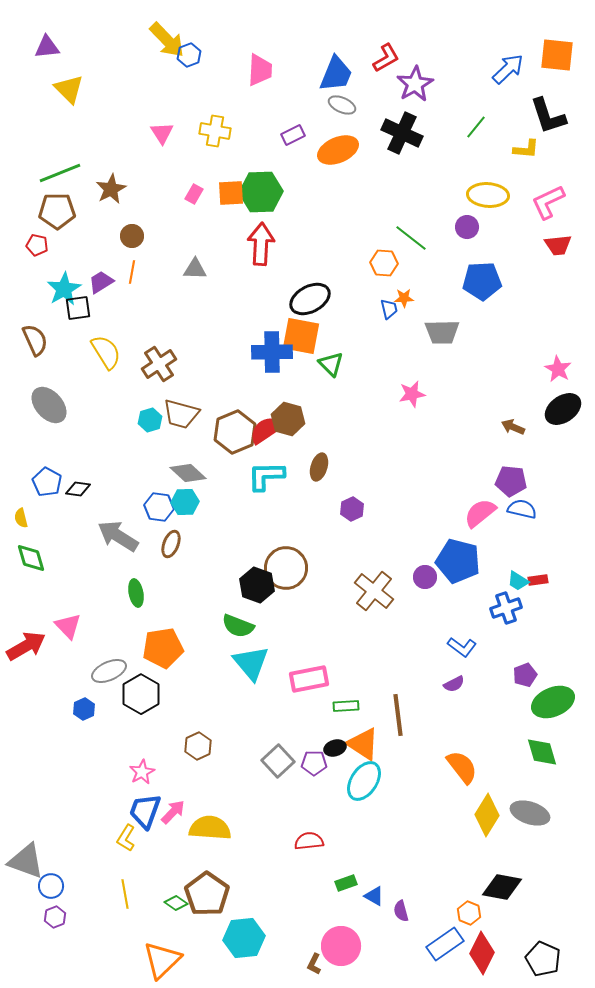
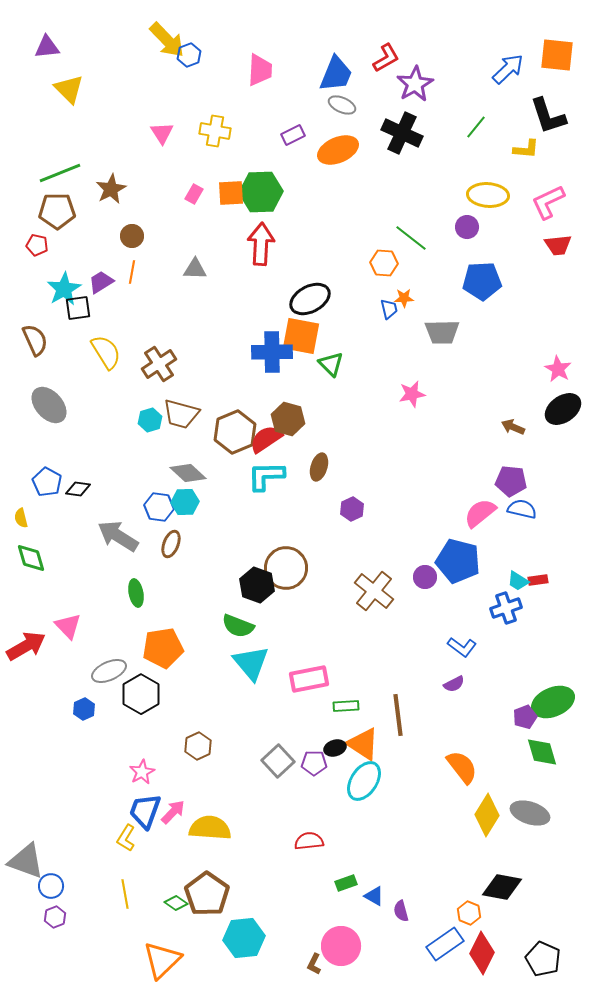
red semicircle at (266, 430): moved 9 px down
purple pentagon at (525, 675): moved 42 px down
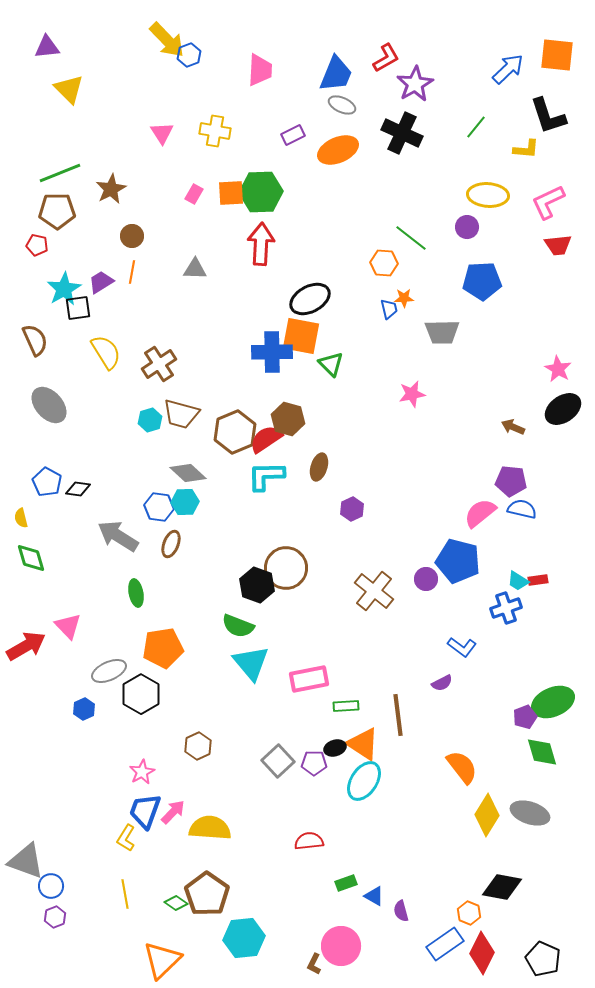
purple circle at (425, 577): moved 1 px right, 2 px down
purple semicircle at (454, 684): moved 12 px left, 1 px up
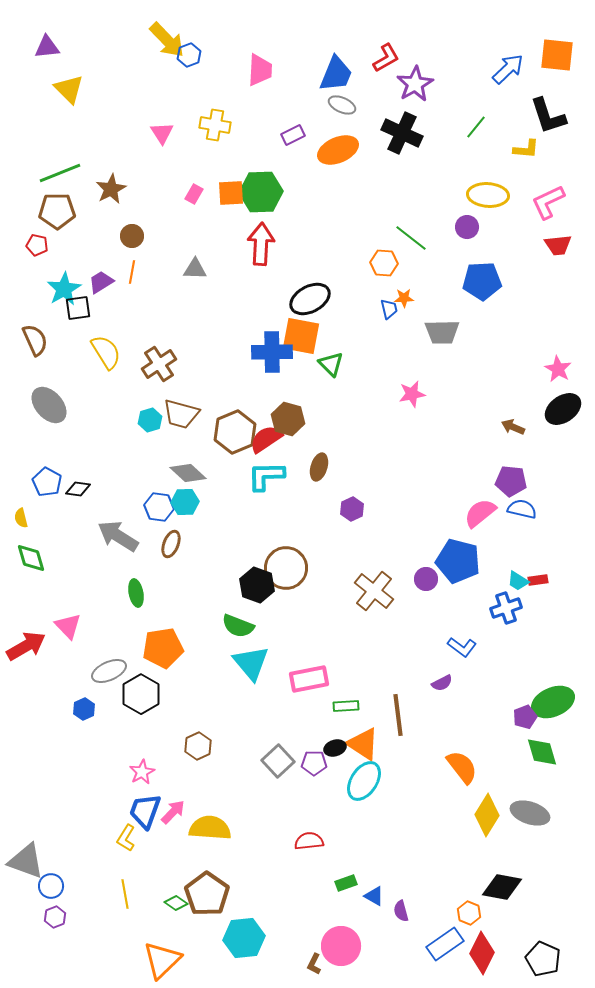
yellow cross at (215, 131): moved 6 px up
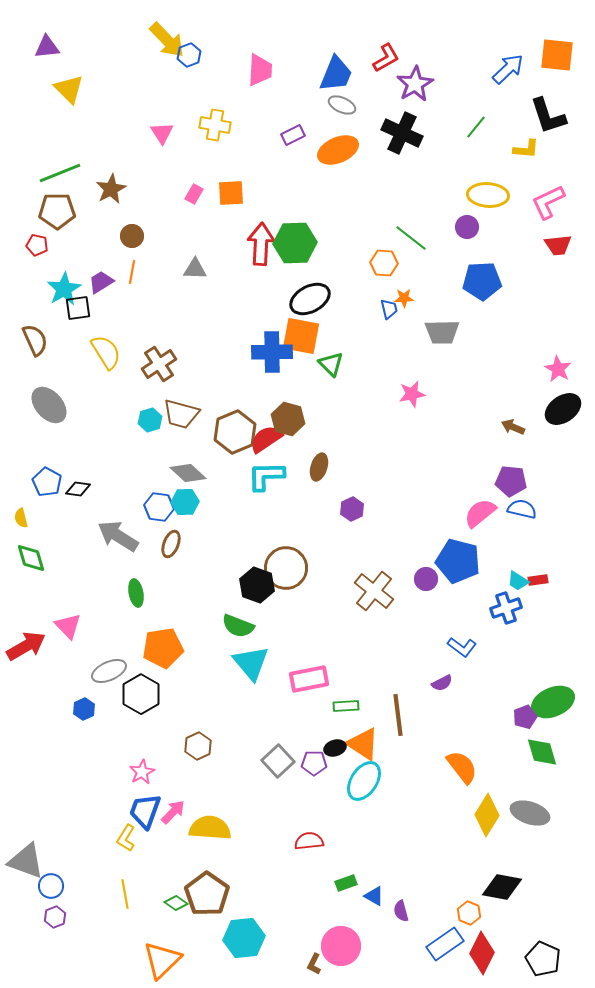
green hexagon at (261, 192): moved 34 px right, 51 px down
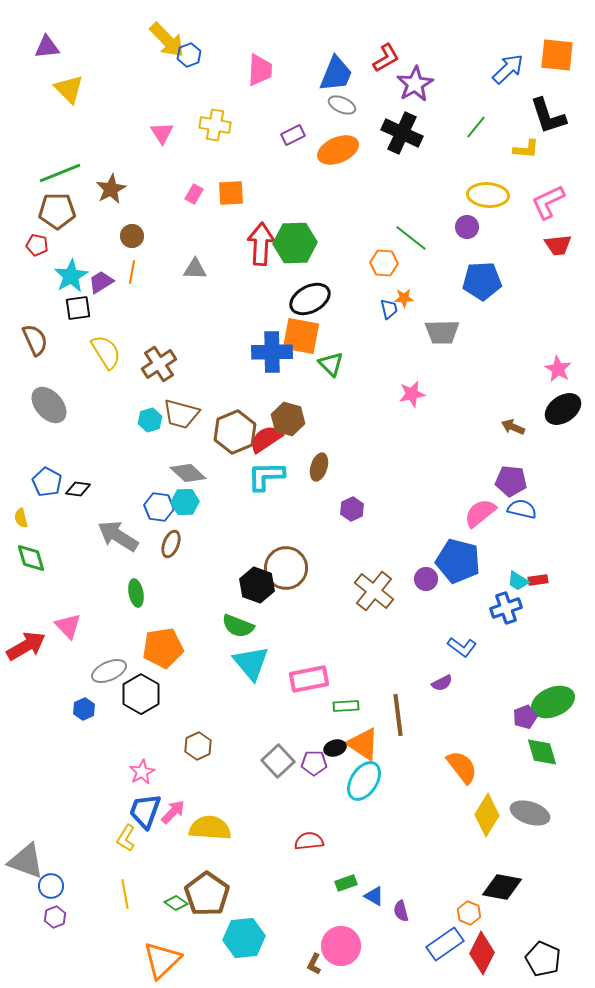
cyan star at (64, 289): moved 7 px right, 13 px up
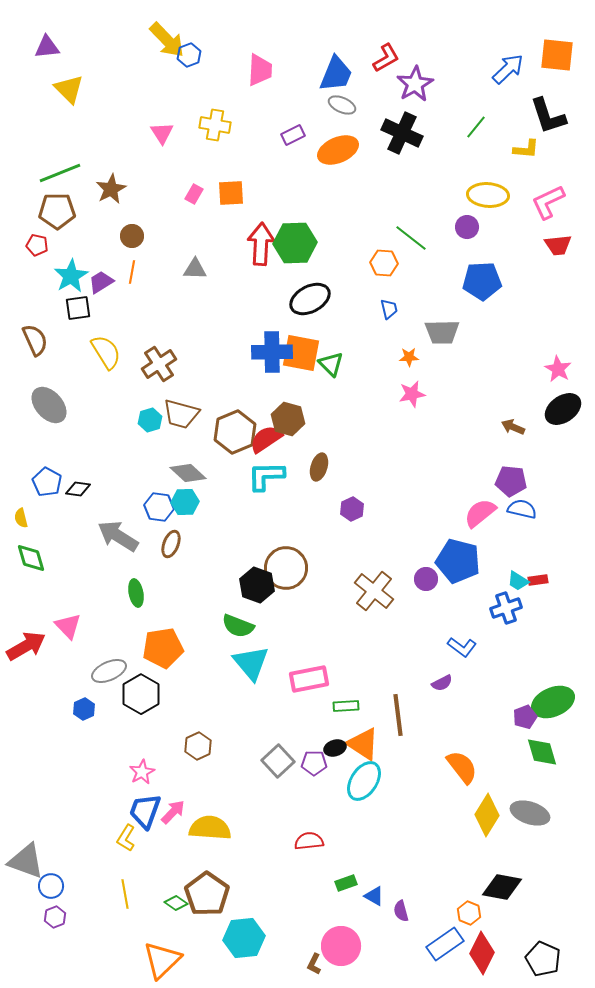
orange star at (404, 298): moved 5 px right, 59 px down
orange square at (301, 336): moved 17 px down
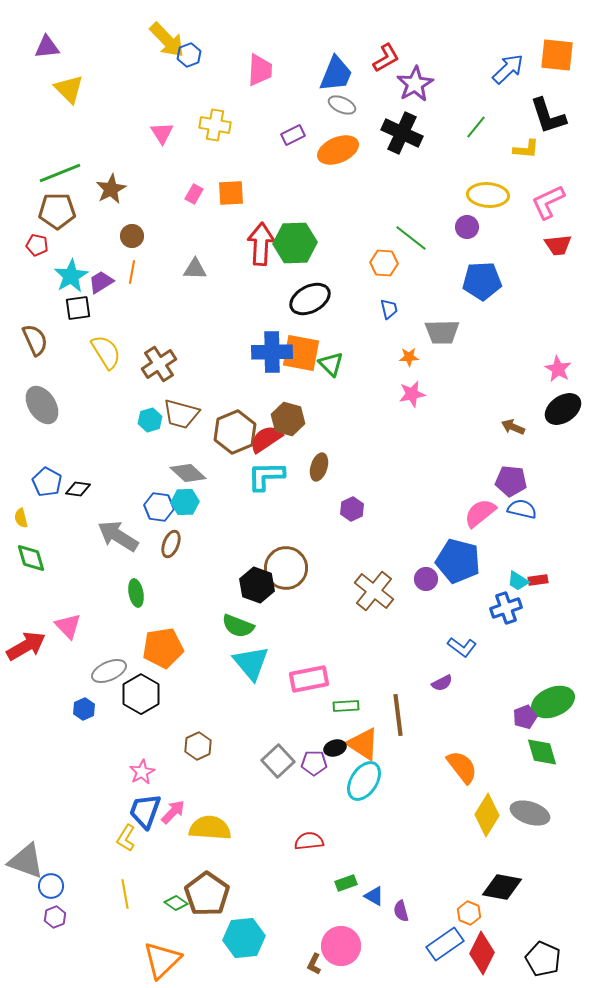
gray ellipse at (49, 405): moved 7 px left; rotated 9 degrees clockwise
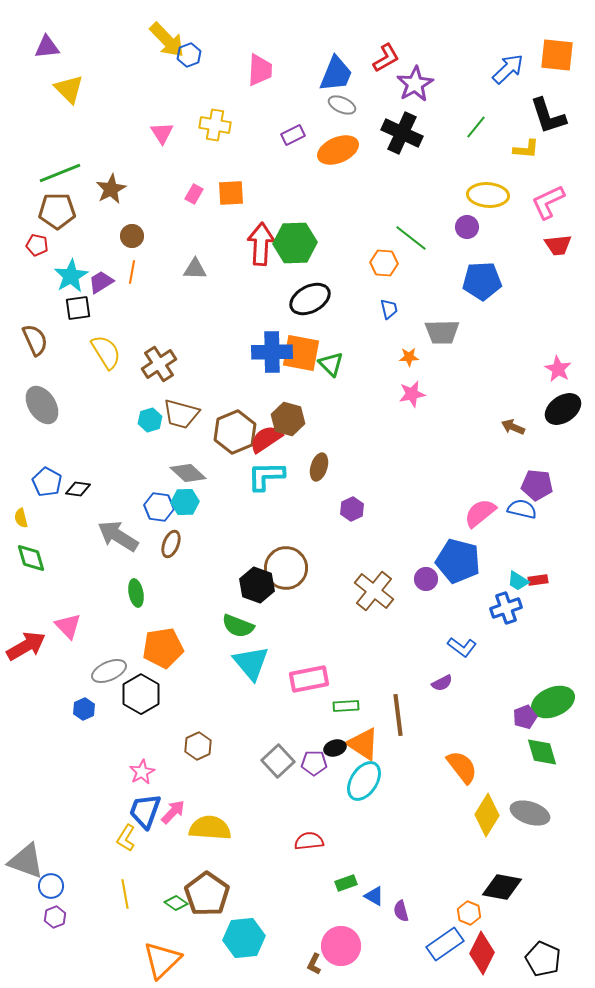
purple pentagon at (511, 481): moved 26 px right, 4 px down
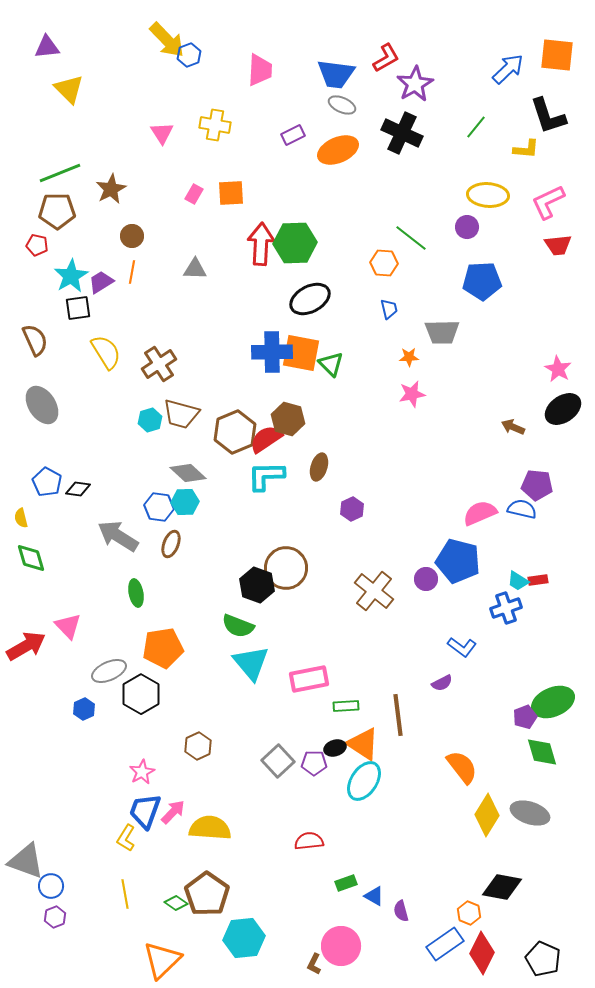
blue trapezoid at (336, 74): rotated 75 degrees clockwise
pink semicircle at (480, 513): rotated 16 degrees clockwise
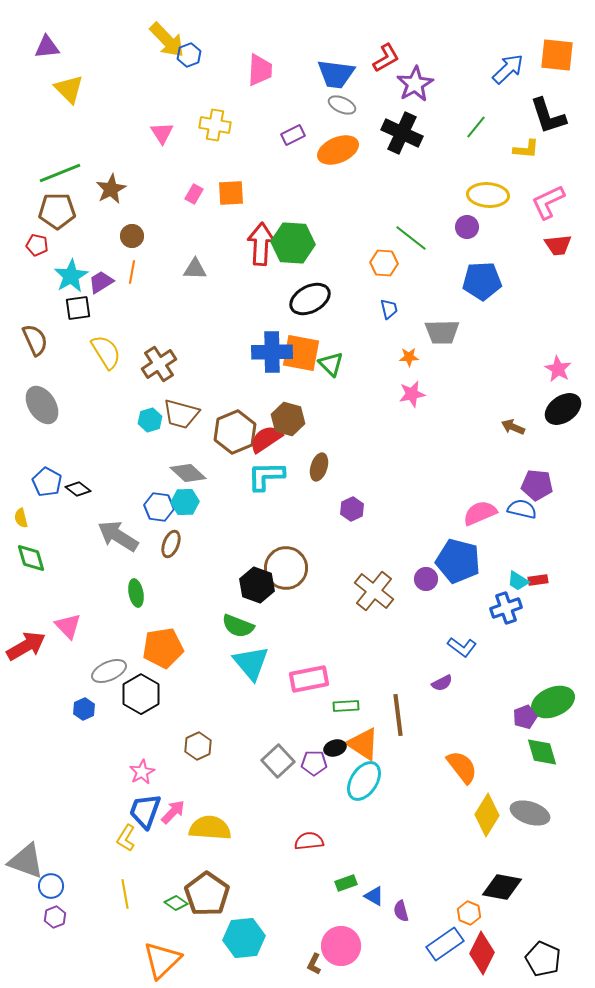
green hexagon at (295, 243): moved 2 px left; rotated 6 degrees clockwise
black diamond at (78, 489): rotated 30 degrees clockwise
